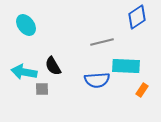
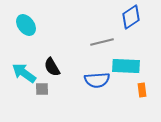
blue diamond: moved 6 px left
black semicircle: moved 1 px left, 1 px down
cyan arrow: moved 1 px down; rotated 25 degrees clockwise
orange rectangle: rotated 40 degrees counterclockwise
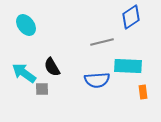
cyan rectangle: moved 2 px right
orange rectangle: moved 1 px right, 2 px down
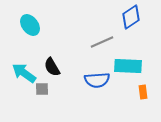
cyan ellipse: moved 4 px right
gray line: rotated 10 degrees counterclockwise
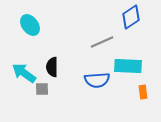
black semicircle: rotated 30 degrees clockwise
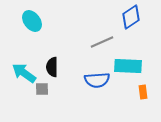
cyan ellipse: moved 2 px right, 4 px up
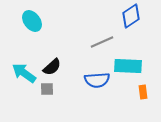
blue diamond: moved 1 px up
black semicircle: rotated 132 degrees counterclockwise
gray square: moved 5 px right
